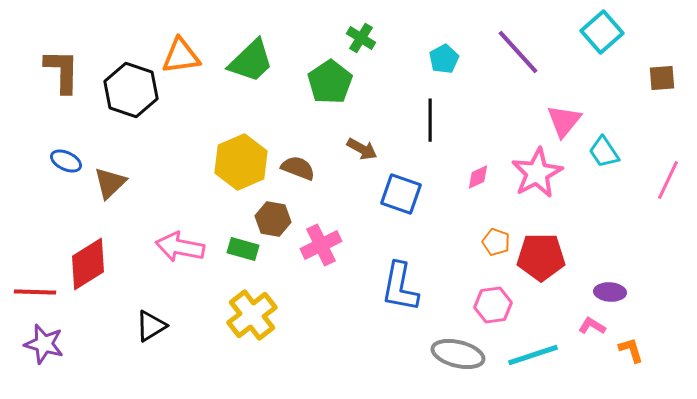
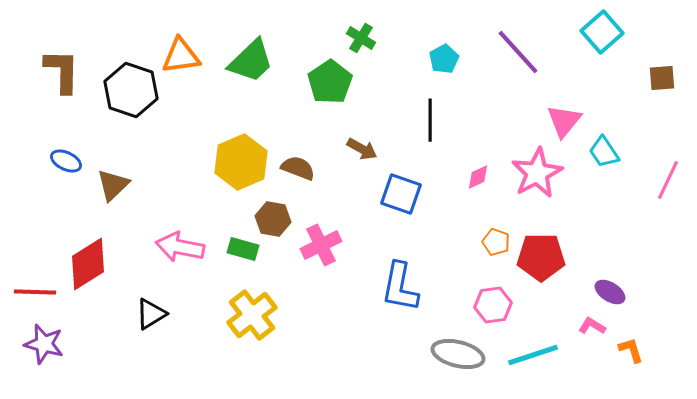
brown triangle: moved 3 px right, 2 px down
purple ellipse: rotated 28 degrees clockwise
black triangle: moved 12 px up
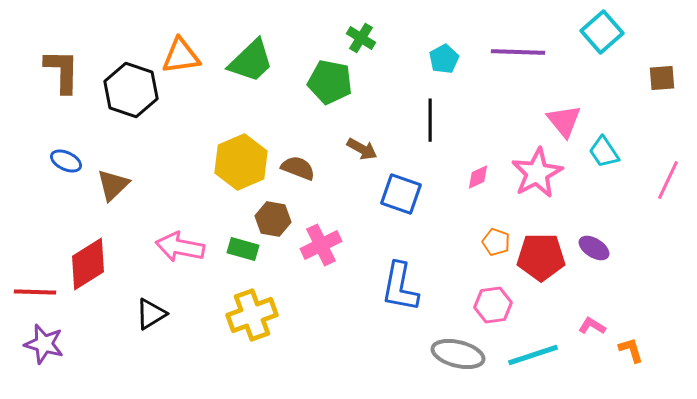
purple line: rotated 46 degrees counterclockwise
green pentagon: rotated 27 degrees counterclockwise
pink triangle: rotated 18 degrees counterclockwise
purple ellipse: moved 16 px left, 44 px up
yellow cross: rotated 18 degrees clockwise
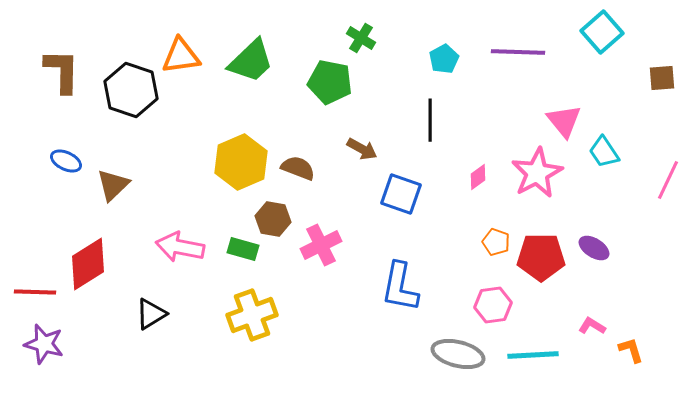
pink diamond: rotated 12 degrees counterclockwise
cyan line: rotated 15 degrees clockwise
